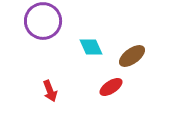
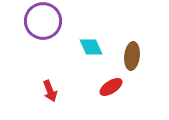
brown ellipse: rotated 48 degrees counterclockwise
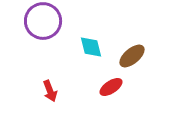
cyan diamond: rotated 10 degrees clockwise
brown ellipse: rotated 44 degrees clockwise
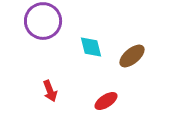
red ellipse: moved 5 px left, 14 px down
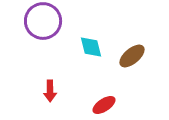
red arrow: rotated 20 degrees clockwise
red ellipse: moved 2 px left, 4 px down
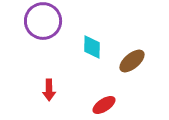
cyan diamond: moved 1 px right; rotated 15 degrees clockwise
brown ellipse: moved 5 px down
red arrow: moved 1 px left, 1 px up
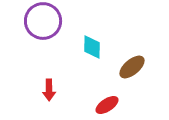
brown ellipse: moved 6 px down
red ellipse: moved 3 px right
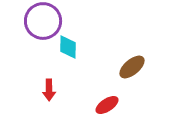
cyan diamond: moved 24 px left
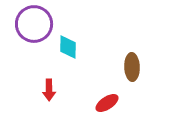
purple circle: moved 9 px left, 3 px down
brown ellipse: rotated 52 degrees counterclockwise
red ellipse: moved 2 px up
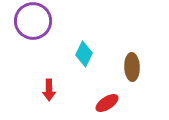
purple circle: moved 1 px left, 3 px up
cyan diamond: moved 16 px right, 7 px down; rotated 25 degrees clockwise
